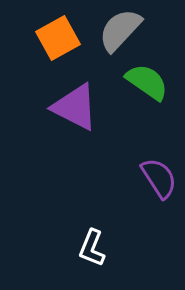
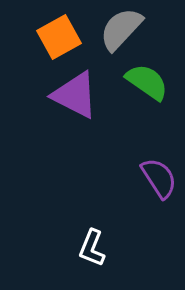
gray semicircle: moved 1 px right, 1 px up
orange square: moved 1 px right, 1 px up
purple triangle: moved 12 px up
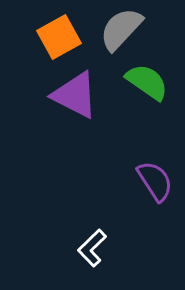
purple semicircle: moved 4 px left, 3 px down
white L-shape: rotated 24 degrees clockwise
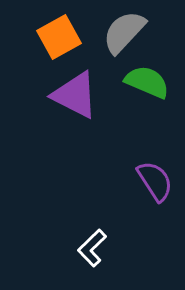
gray semicircle: moved 3 px right, 3 px down
green semicircle: rotated 12 degrees counterclockwise
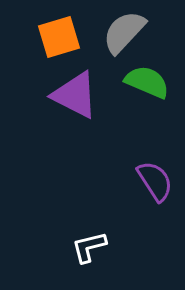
orange square: rotated 12 degrees clockwise
white L-shape: moved 3 px left, 1 px up; rotated 30 degrees clockwise
